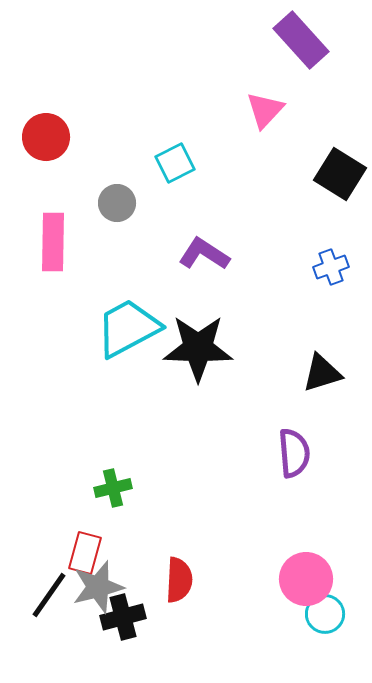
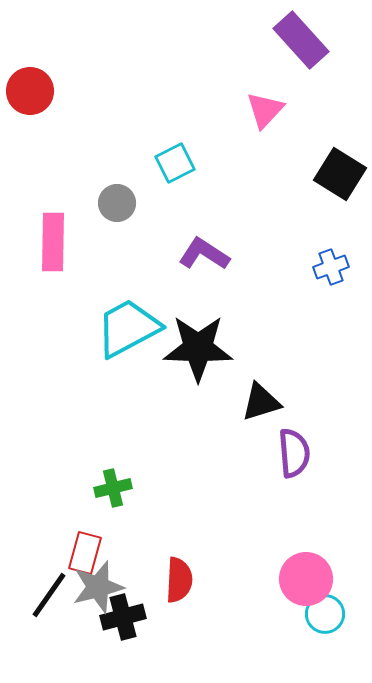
red circle: moved 16 px left, 46 px up
black triangle: moved 61 px left, 29 px down
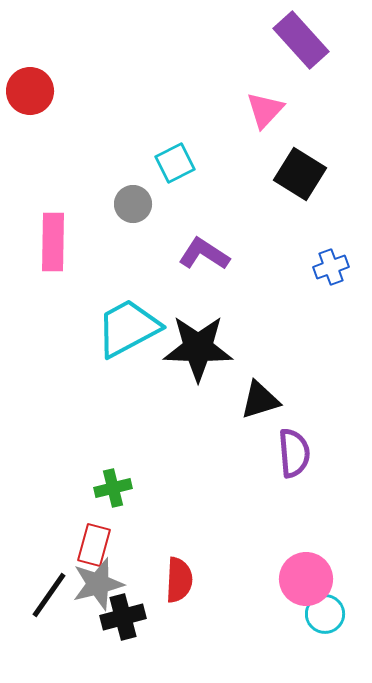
black square: moved 40 px left
gray circle: moved 16 px right, 1 px down
black triangle: moved 1 px left, 2 px up
red rectangle: moved 9 px right, 8 px up
gray star: moved 3 px up
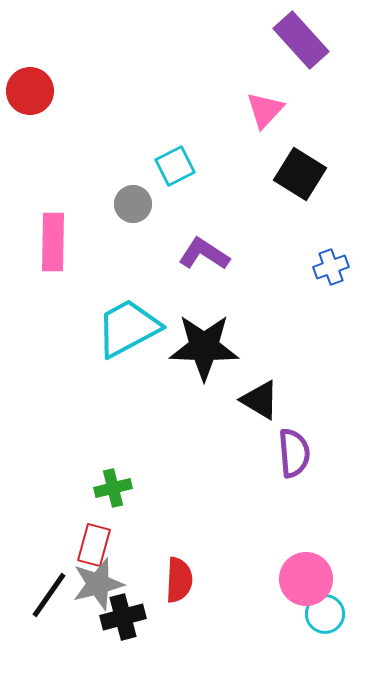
cyan square: moved 3 px down
black star: moved 6 px right, 1 px up
black triangle: rotated 48 degrees clockwise
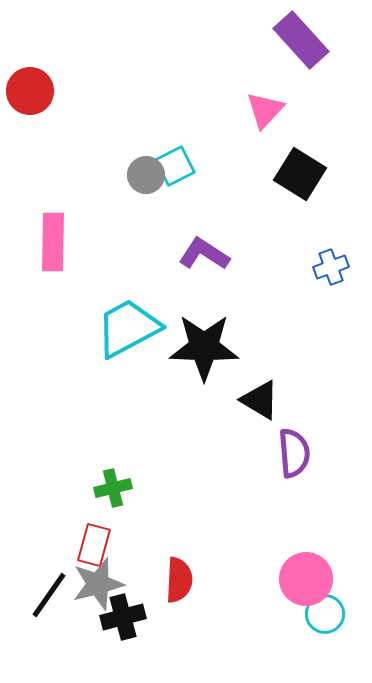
gray circle: moved 13 px right, 29 px up
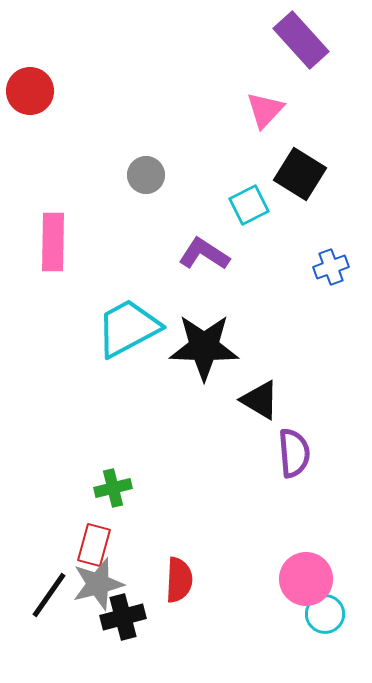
cyan square: moved 74 px right, 39 px down
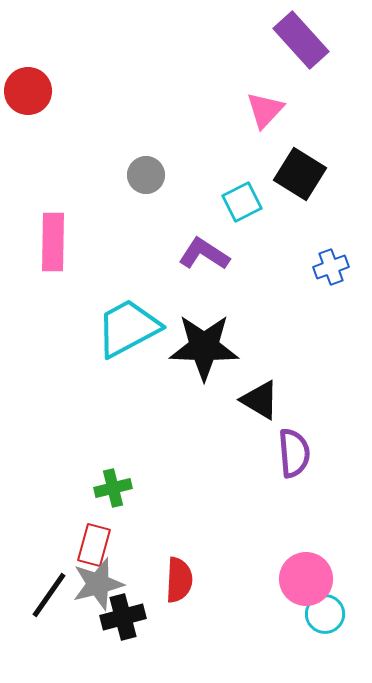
red circle: moved 2 px left
cyan square: moved 7 px left, 3 px up
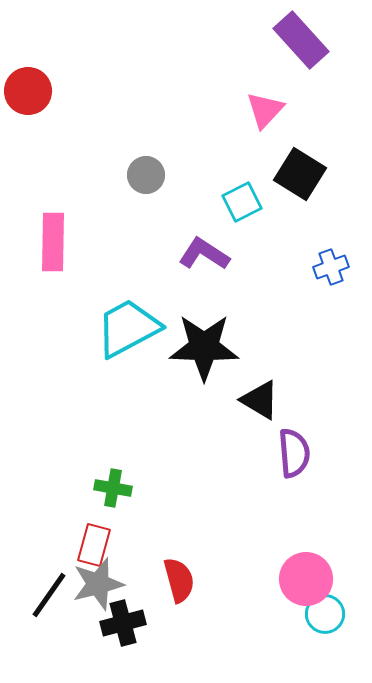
green cross: rotated 24 degrees clockwise
red semicircle: rotated 18 degrees counterclockwise
black cross: moved 6 px down
